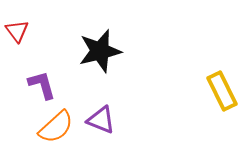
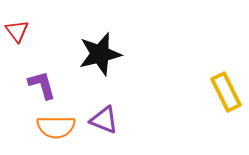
black star: moved 3 px down
yellow rectangle: moved 4 px right, 1 px down
purple triangle: moved 3 px right
orange semicircle: rotated 42 degrees clockwise
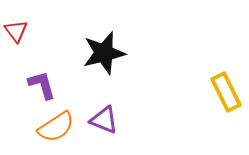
red triangle: moved 1 px left
black star: moved 4 px right, 1 px up
orange semicircle: rotated 33 degrees counterclockwise
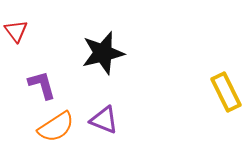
black star: moved 1 px left
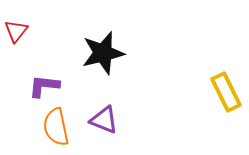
red triangle: rotated 15 degrees clockwise
purple L-shape: moved 2 px right, 1 px down; rotated 68 degrees counterclockwise
orange semicircle: rotated 111 degrees clockwise
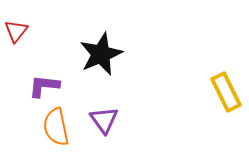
black star: moved 2 px left, 1 px down; rotated 9 degrees counterclockwise
purple triangle: rotated 32 degrees clockwise
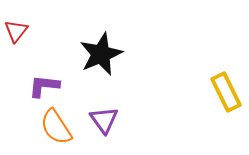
orange semicircle: rotated 21 degrees counterclockwise
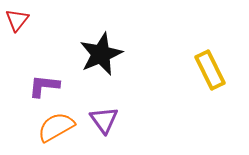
red triangle: moved 1 px right, 11 px up
yellow rectangle: moved 16 px left, 22 px up
orange semicircle: rotated 93 degrees clockwise
